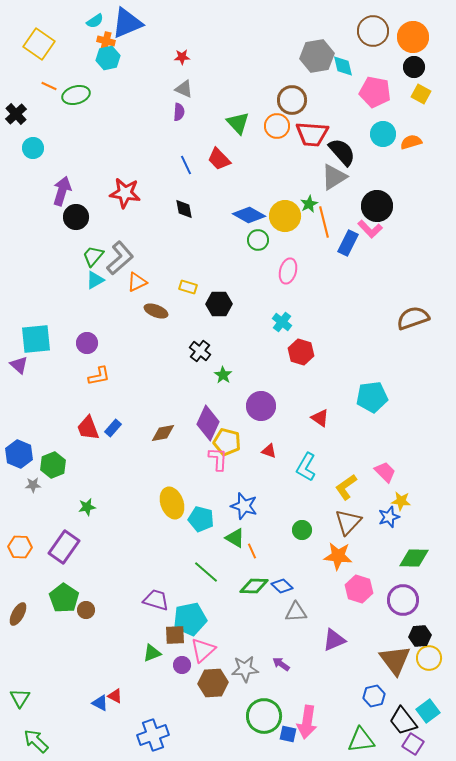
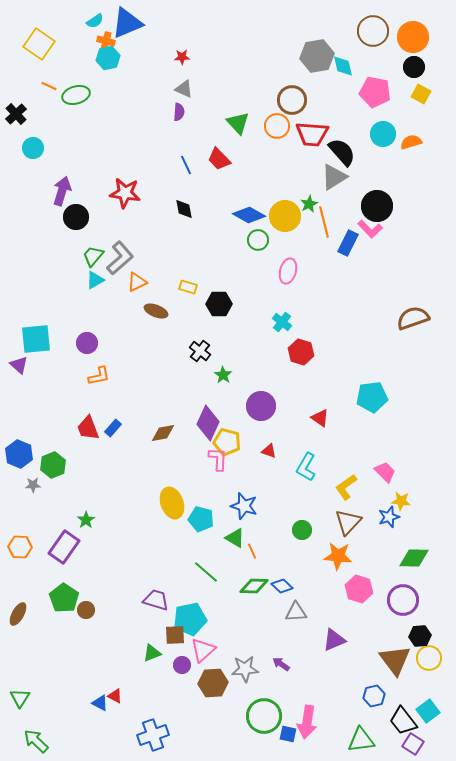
green star at (87, 507): moved 1 px left, 13 px down; rotated 24 degrees counterclockwise
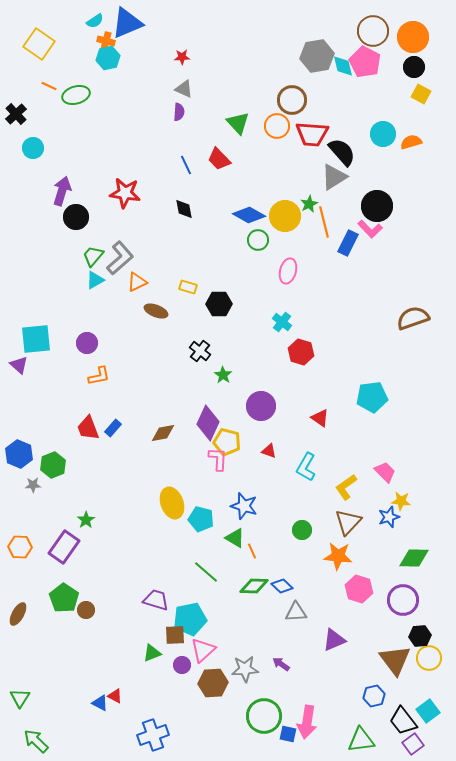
pink pentagon at (375, 92): moved 10 px left, 30 px up; rotated 16 degrees clockwise
purple square at (413, 744): rotated 20 degrees clockwise
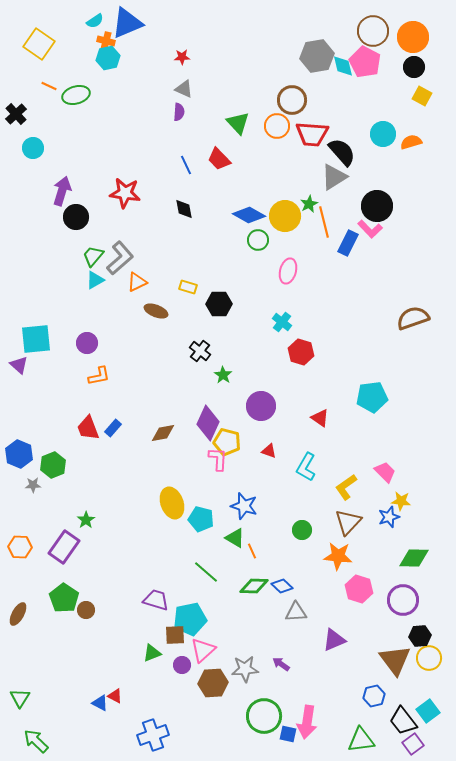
yellow square at (421, 94): moved 1 px right, 2 px down
